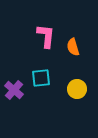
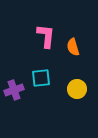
purple cross: rotated 30 degrees clockwise
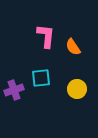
orange semicircle: rotated 18 degrees counterclockwise
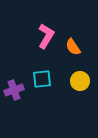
pink L-shape: rotated 25 degrees clockwise
cyan square: moved 1 px right, 1 px down
yellow circle: moved 3 px right, 8 px up
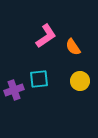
pink L-shape: rotated 25 degrees clockwise
cyan square: moved 3 px left
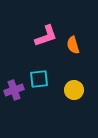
pink L-shape: rotated 15 degrees clockwise
orange semicircle: moved 2 px up; rotated 18 degrees clockwise
yellow circle: moved 6 px left, 9 px down
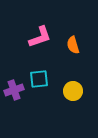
pink L-shape: moved 6 px left, 1 px down
yellow circle: moved 1 px left, 1 px down
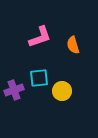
cyan square: moved 1 px up
yellow circle: moved 11 px left
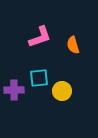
purple cross: rotated 18 degrees clockwise
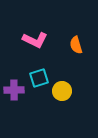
pink L-shape: moved 5 px left, 3 px down; rotated 45 degrees clockwise
orange semicircle: moved 3 px right
cyan square: rotated 12 degrees counterclockwise
